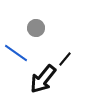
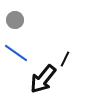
gray circle: moved 21 px left, 8 px up
black line: rotated 14 degrees counterclockwise
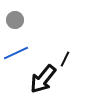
blue line: rotated 60 degrees counterclockwise
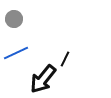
gray circle: moved 1 px left, 1 px up
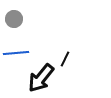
blue line: rotated 20 degrees clockwise
black arrow: moved 2 px left, 1 px up
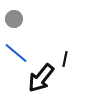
blue line: rotated 45 degrees clockwise
black line: rotated 14 degrees counterclockwise
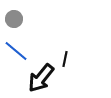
blue line: moved 2 px up
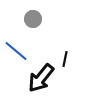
gray circle: moved 19 px right
